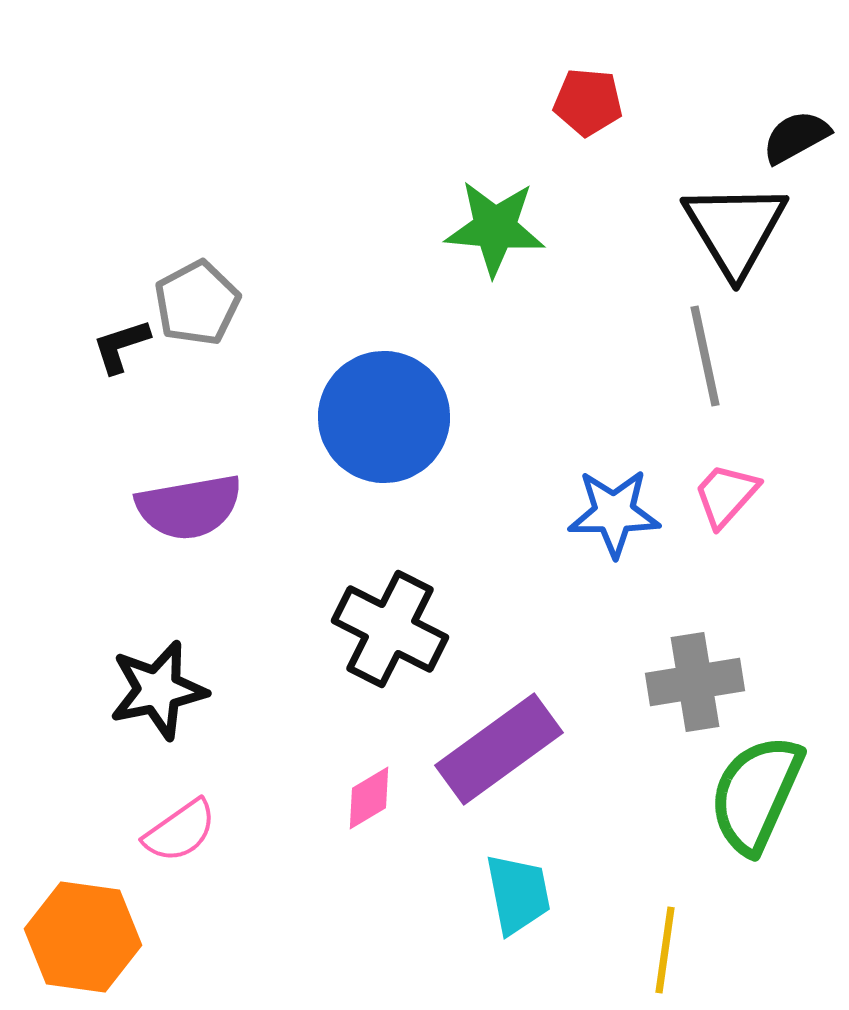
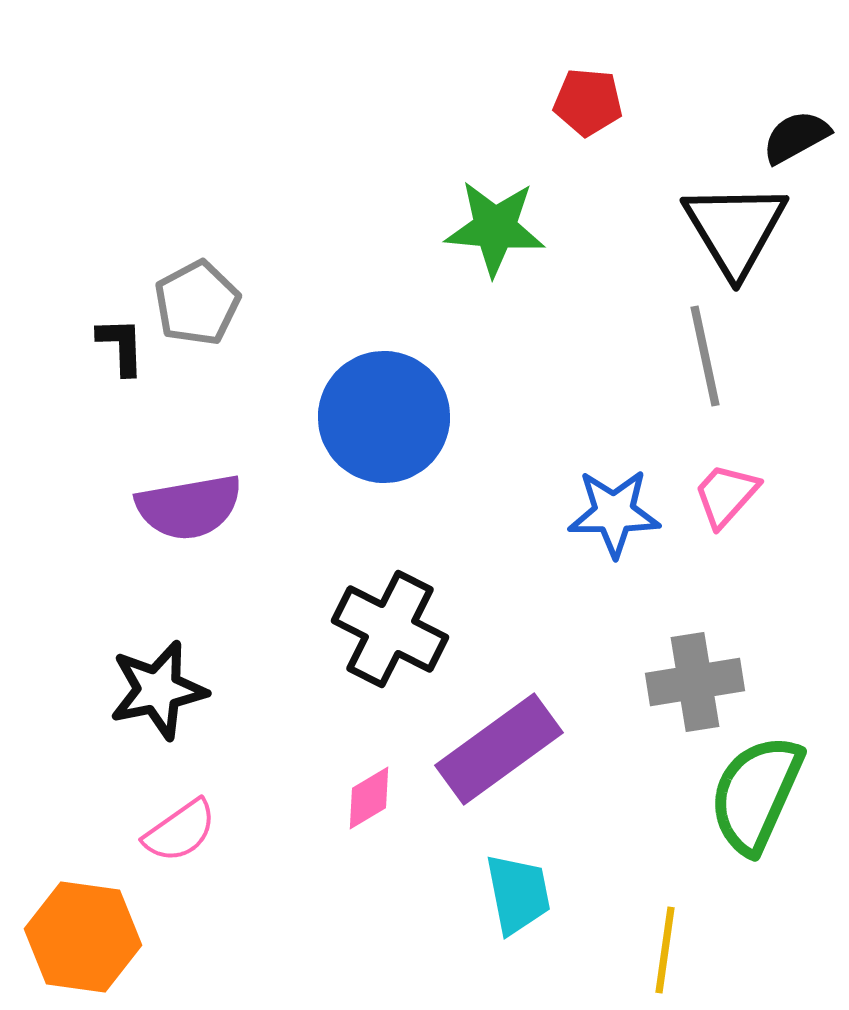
black L-shape: rotated 106 degrees clockwise
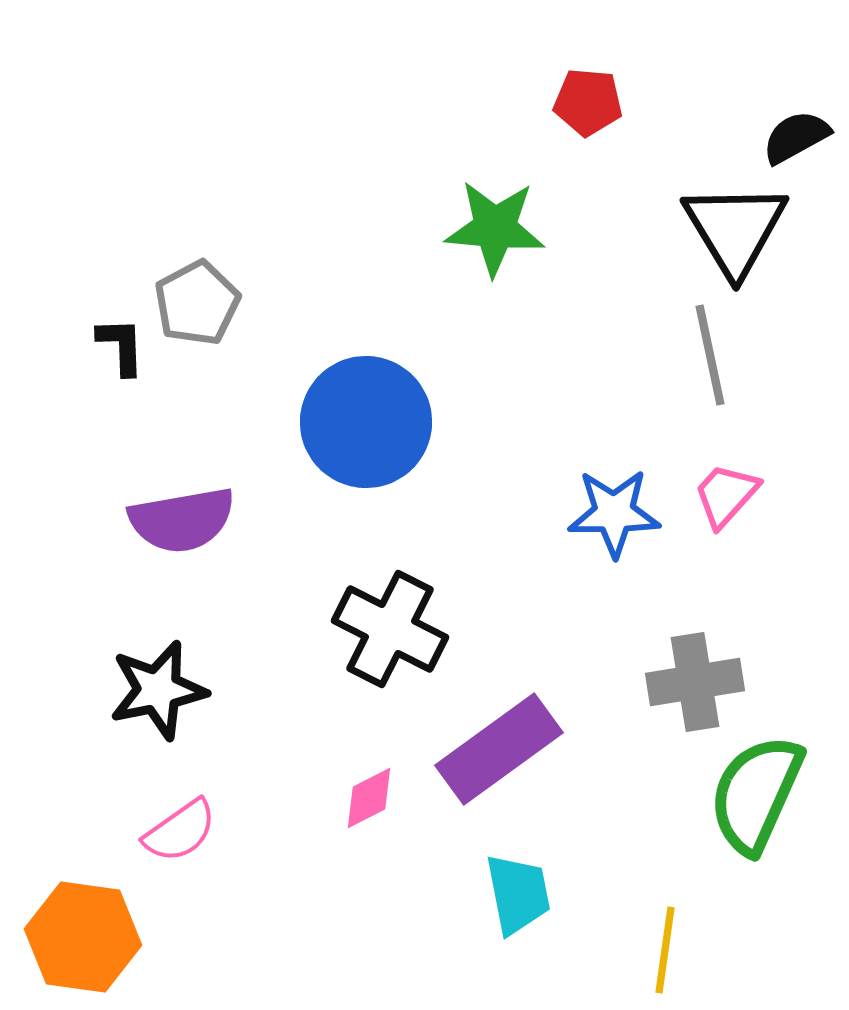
gray line: moved 5 px right, 1 px up
blue circle: moved 18 px left, 5 px down
purple semicircle: moved 7 px left, 13 px down
pink diamond: rotated 4 degrees clockwise
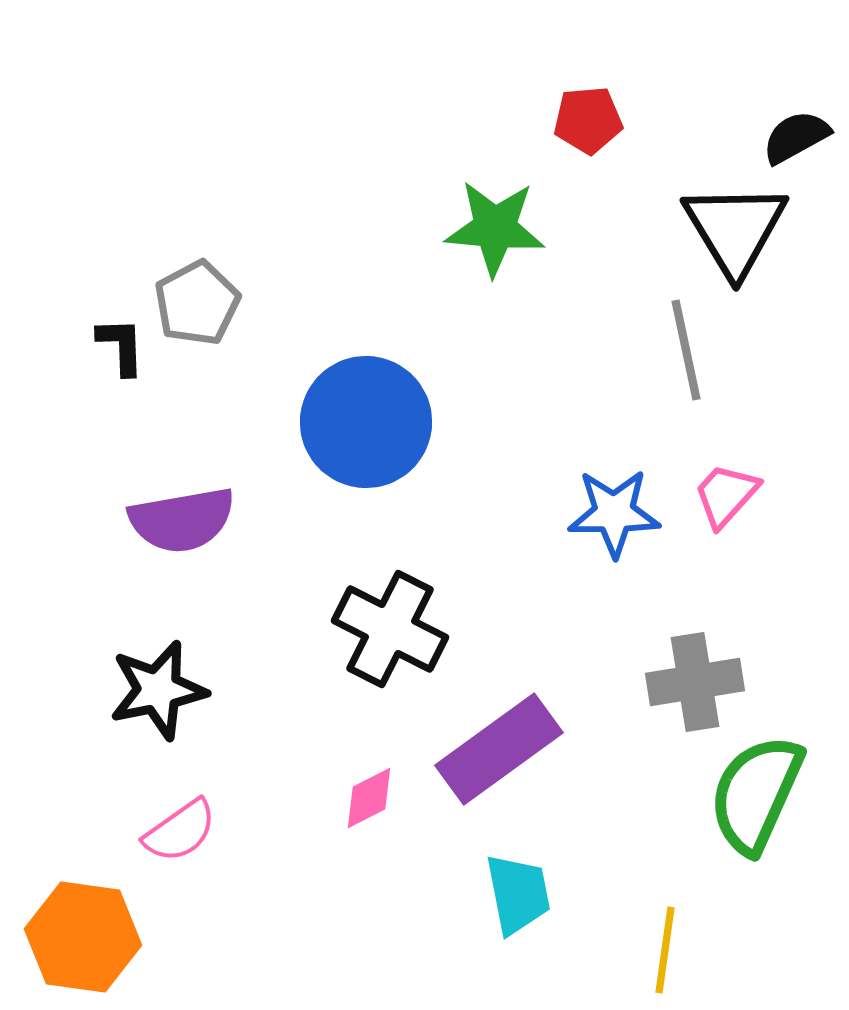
red pentagon: moved 18 px down; rotated 10 degrees counterclockwise
gray line: moved 24 px left, 5 px up
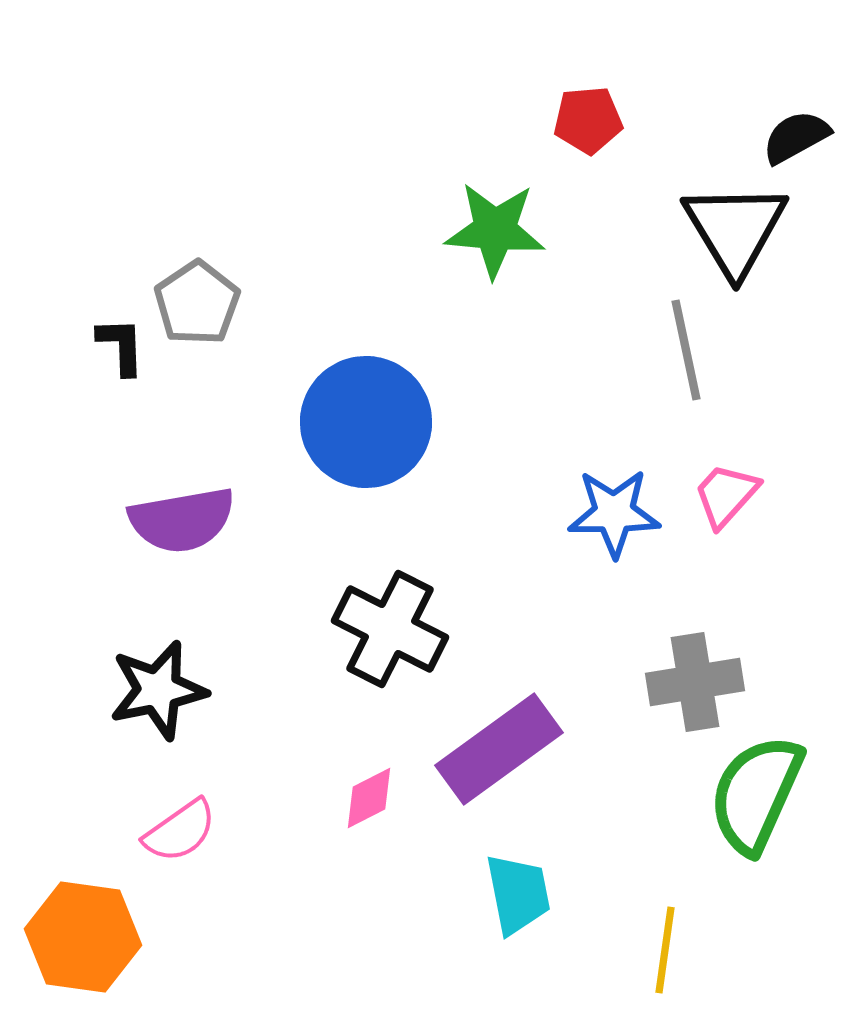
green star: moved 2 px down
gray pentagon: rotated 6 degrees counterclockwise
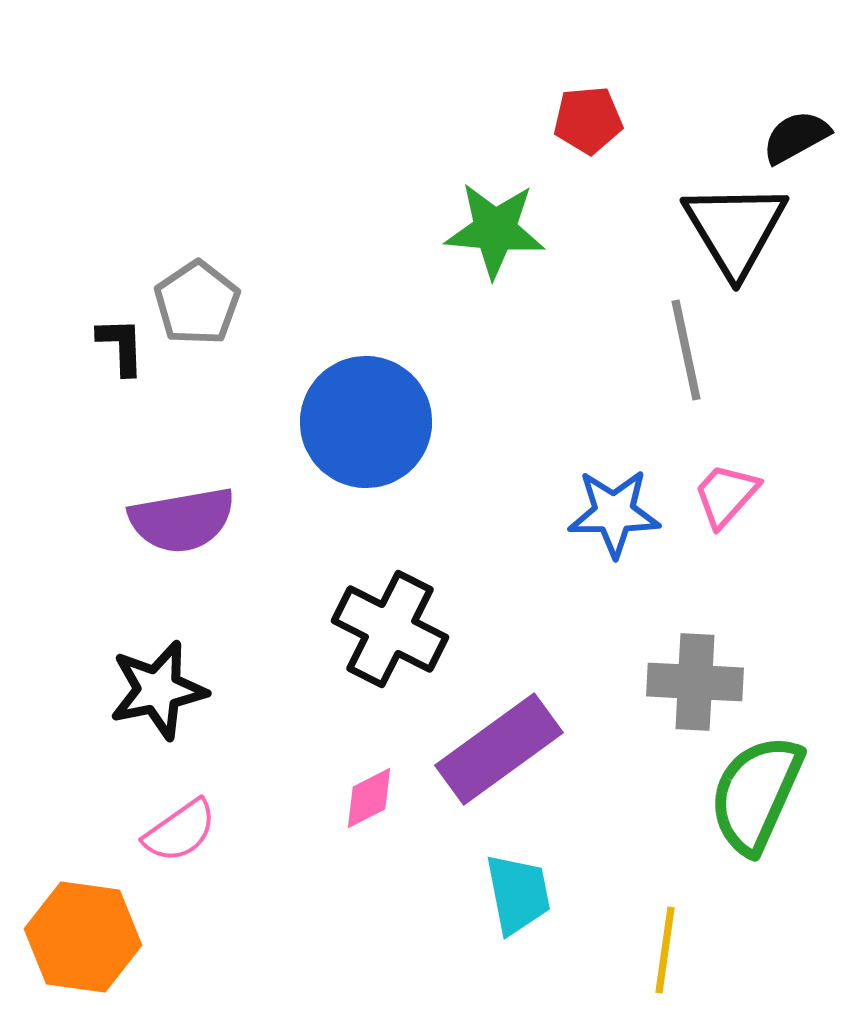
gray cross: rotated 12 degrees clockwise
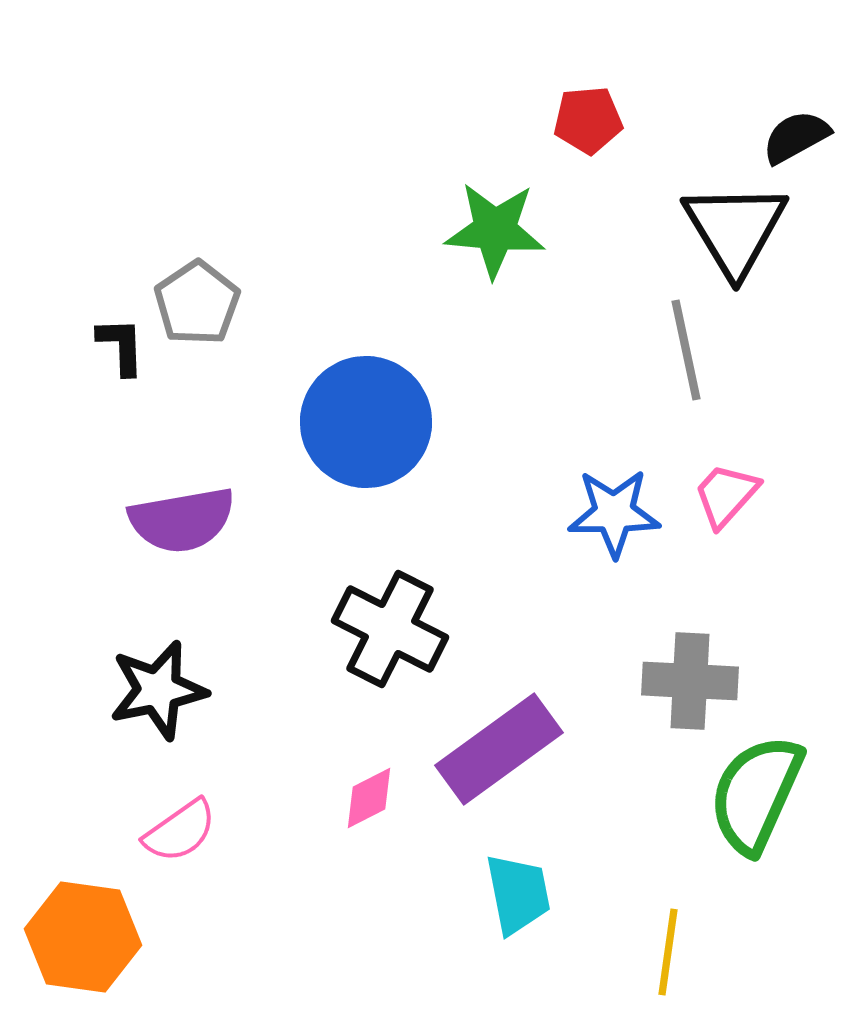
gray cross: moved 5 px left, 1 px up
yellow line: moved 3 px right, 2 px down
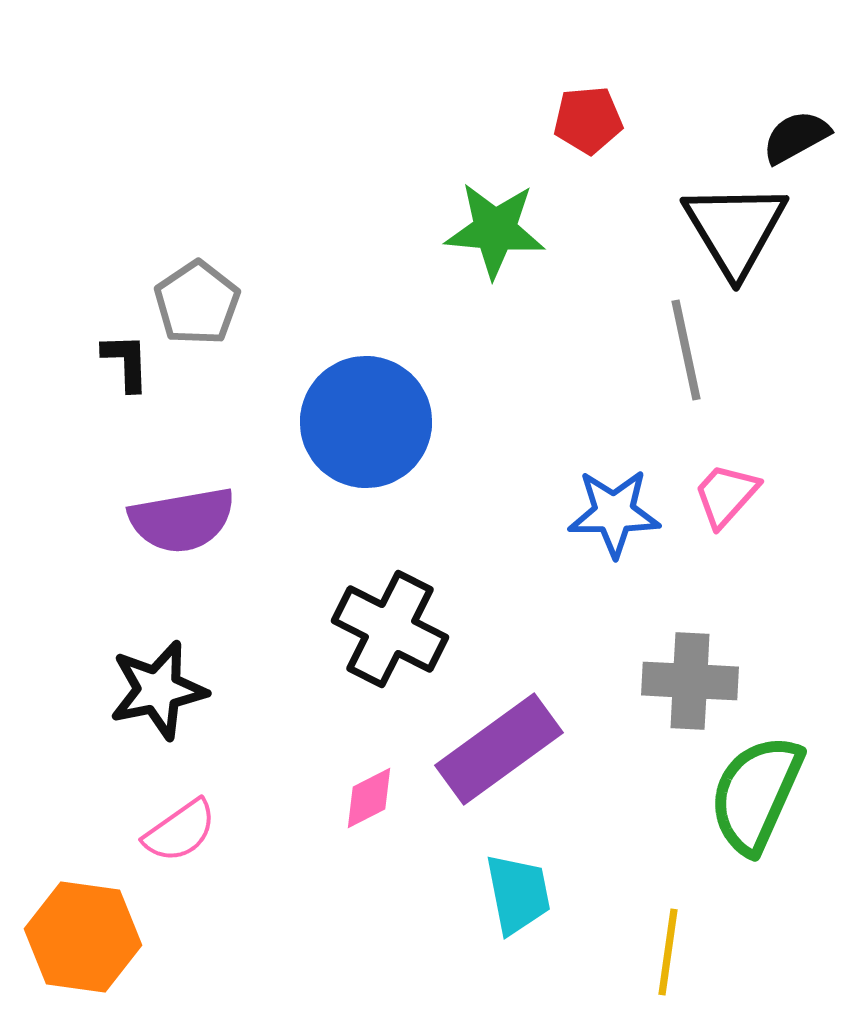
black L-shape: moved 5 px right, 16 px down
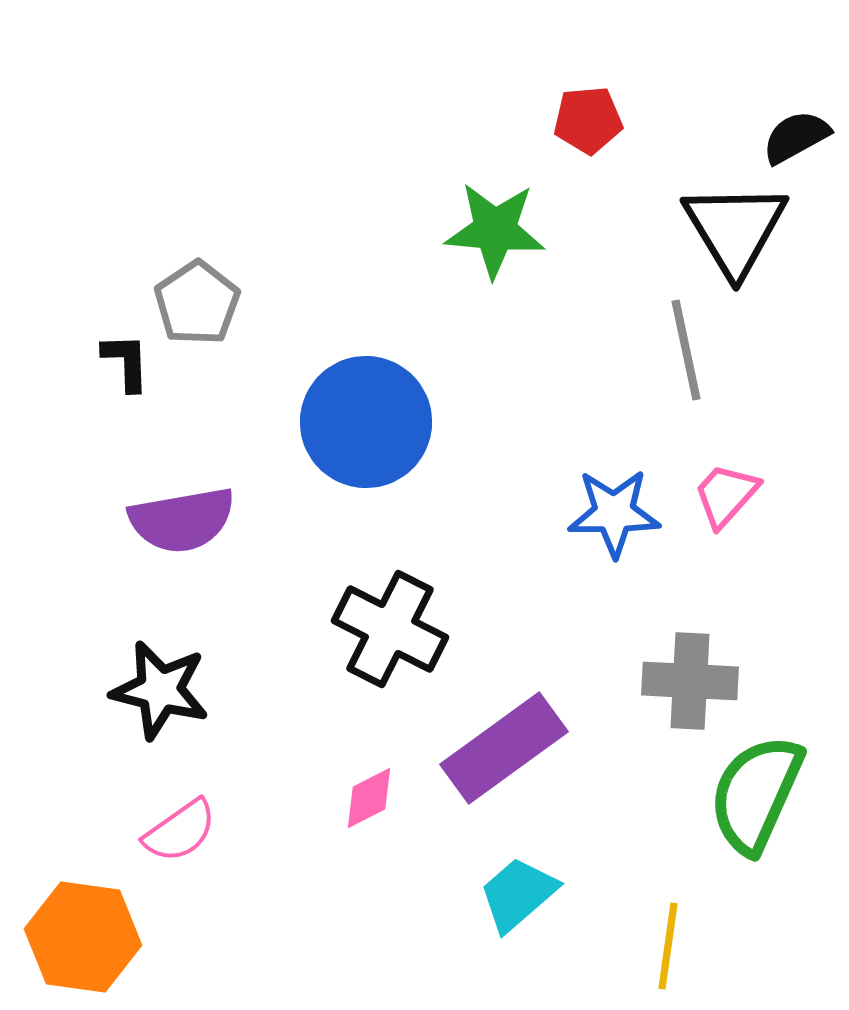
black star: moved 2 px right; rotated 26 degrees clockwise
purple rectangle: moved 5 px right, 1 px up
cyan trapezoid: rotated 120 degrees counterclockwise
yellow line: moved 6 px up
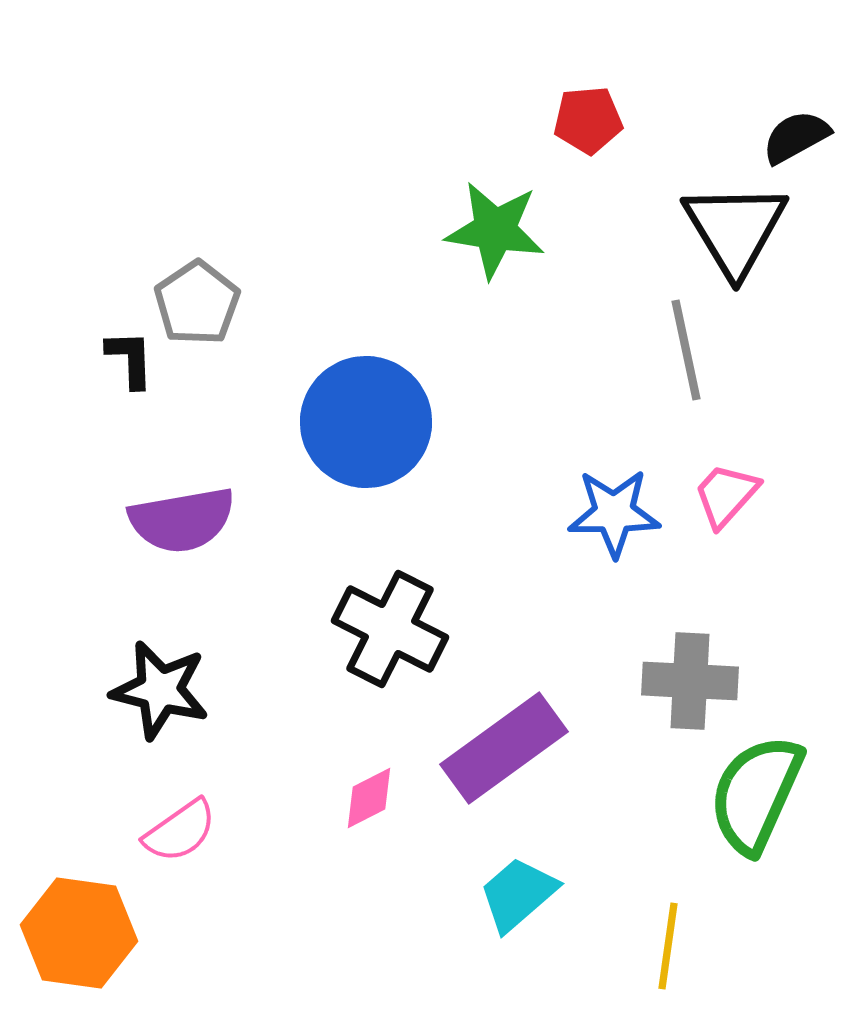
green star: rotated 4 degrees clockwise
black L-shape: moved 4 px right, 3 px up
orange hexagon: moved 4 px left, 4 px up
